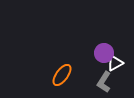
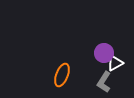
orange ellipse: rotated 15 degrees counterclockwise
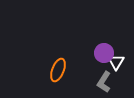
white triangle: moved 1 px right, 1 px up; rotated 30 degrees counterclockwise
orange ellipse: moved 4 px left, 5 px up
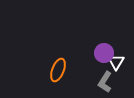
gray L-shape: moved 1 px right
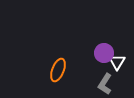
white triangle: moved 1 px right
gray L-shape: moved 2 px down
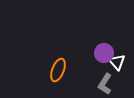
white triangle: rotated 12 degrees counterclockwise
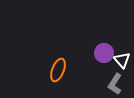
white triangle: moved 5 px right, 2 px up
gray L-shape: moved 10 px right
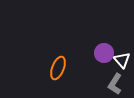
orange ellipse: moved 2 px up
